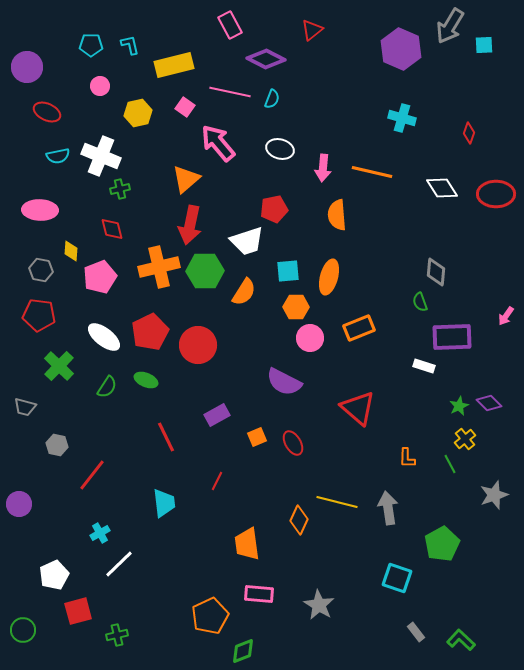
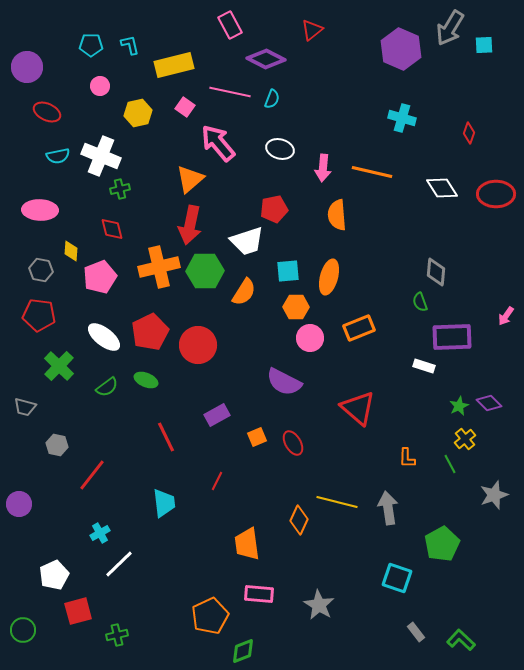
gray arrow at (450, 26): moved 2 px down
orange triangle at (186, 179): moved 4 px right
green semicircle at (107, 387): rotated 20 degrees clockwise
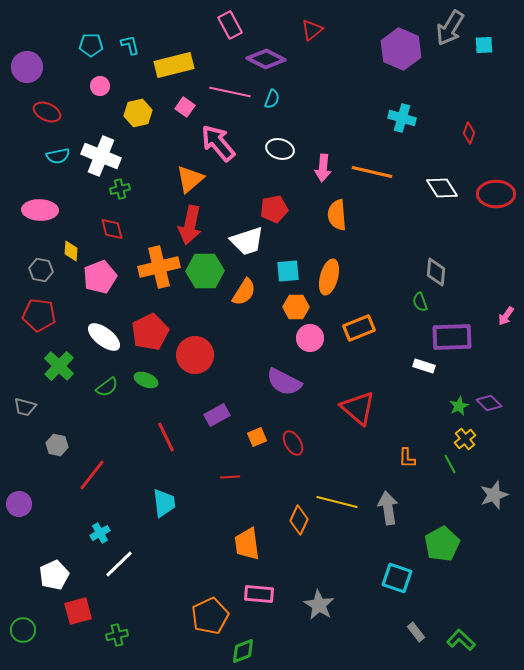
red circle at (198, 345): moved 3 px left, 10 px down
red line at (217, 481): moved 13 px right, 4 px up; rotated 60 degrees clockwise
